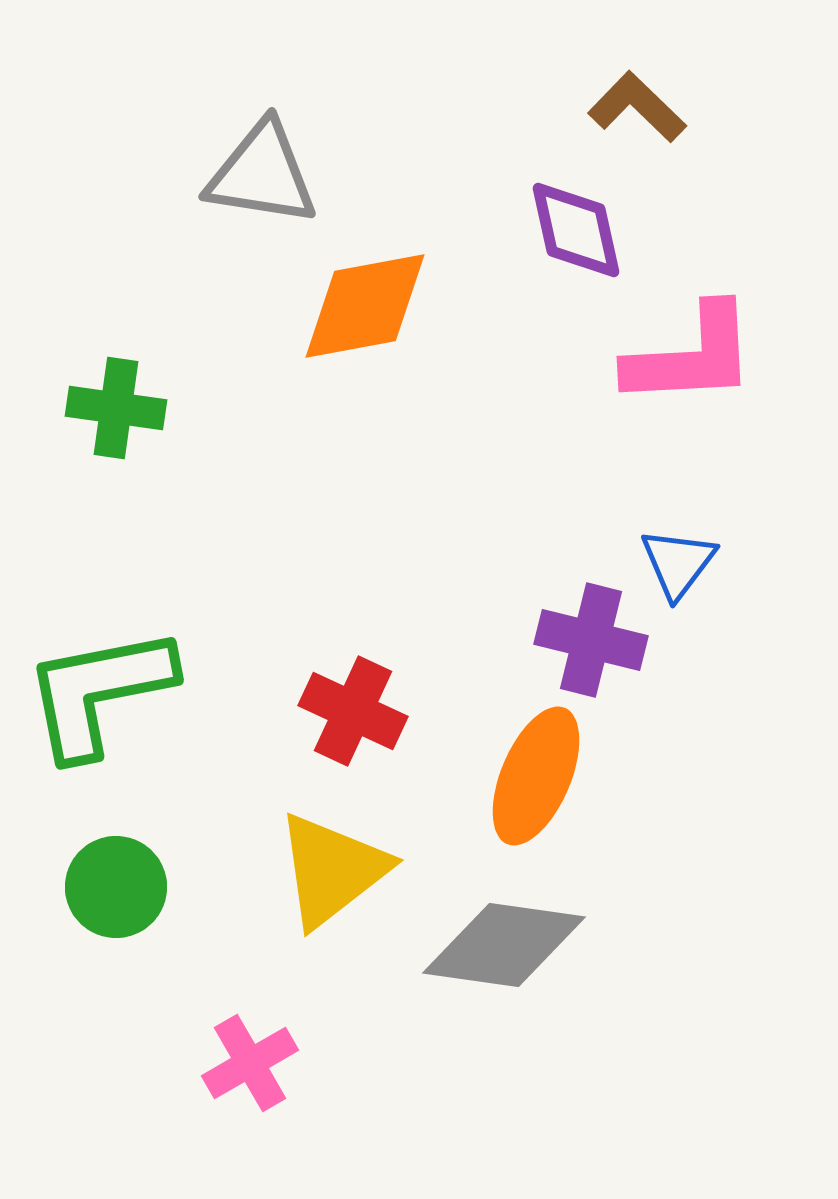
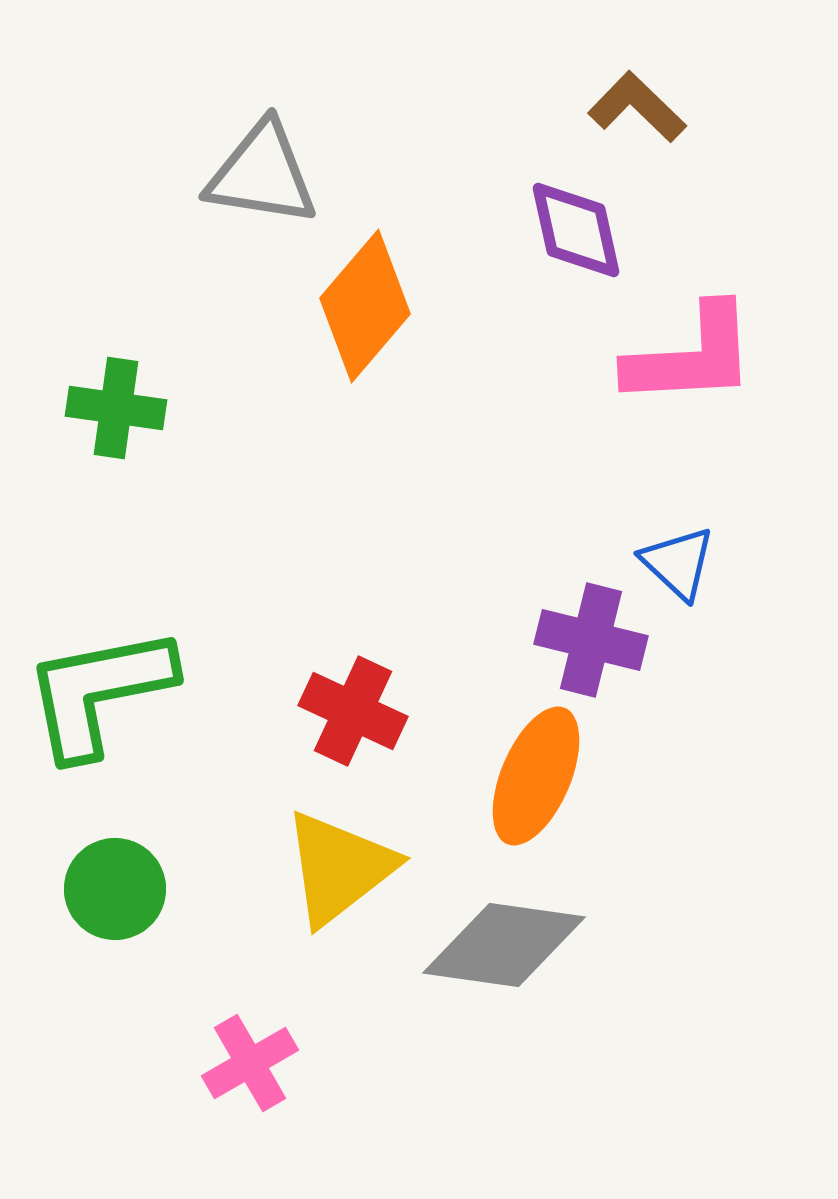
orange diamond: rotated 39 degrees counterclockwise
blue triangle: rotated 24 degrees counterclockwise
yellow triangle: moved 7 px right, 2 px up
green circle: moved 1 px left, 2 px down
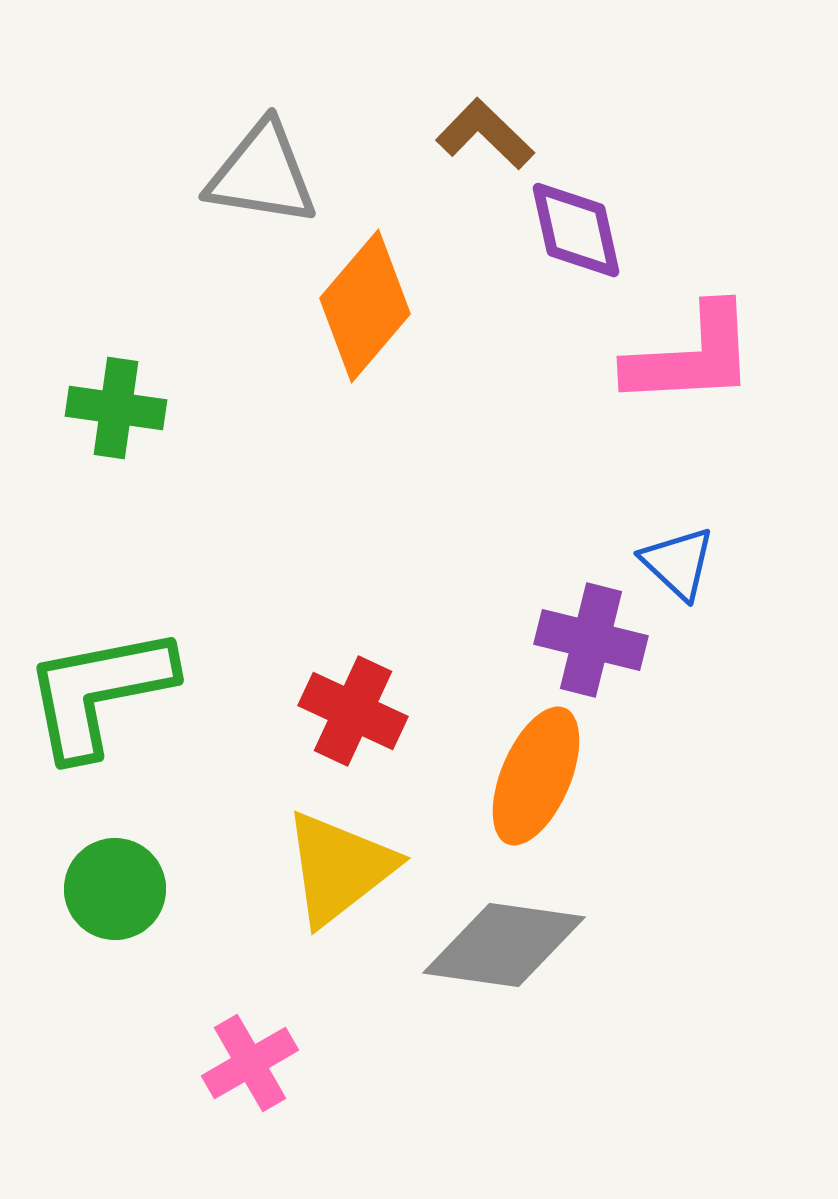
brown L-shape: moved 152 px left, 27 px down
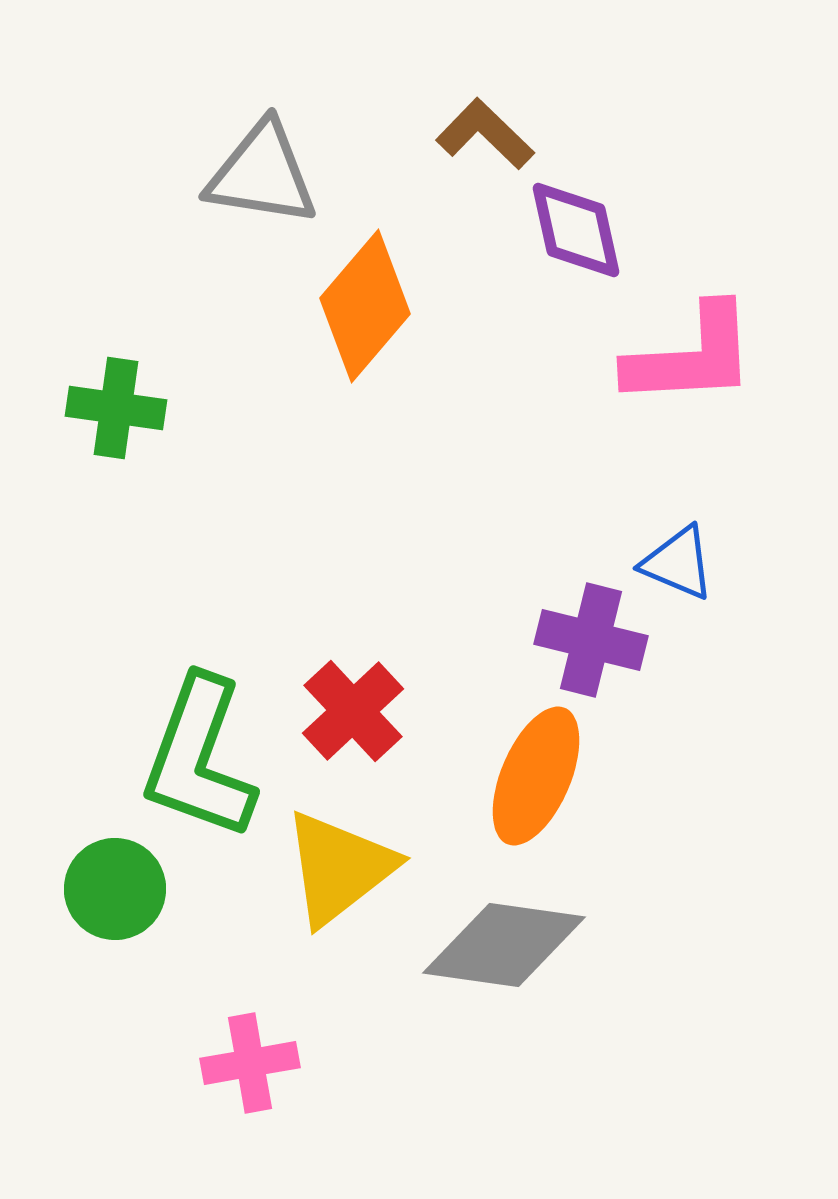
blue triangle: rotated 20 degrees counterclockwise
green L-shape: moved 100 px right, 66 px down; rotated 59 degrees counterclockwise
red cross: rotated 22 degrees clockwise
pink cross: rotated 20 degrees clockwise
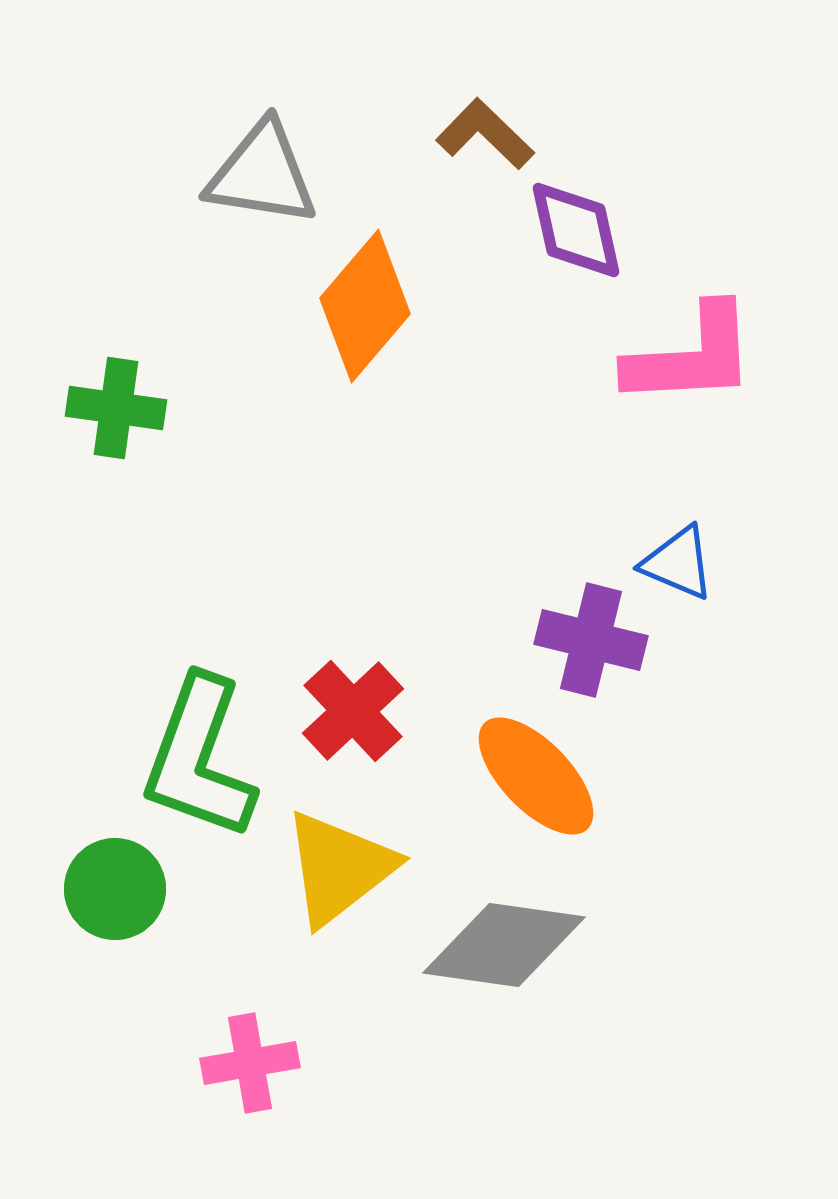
orange ellipse: rotated 67 degrees counterclockwise
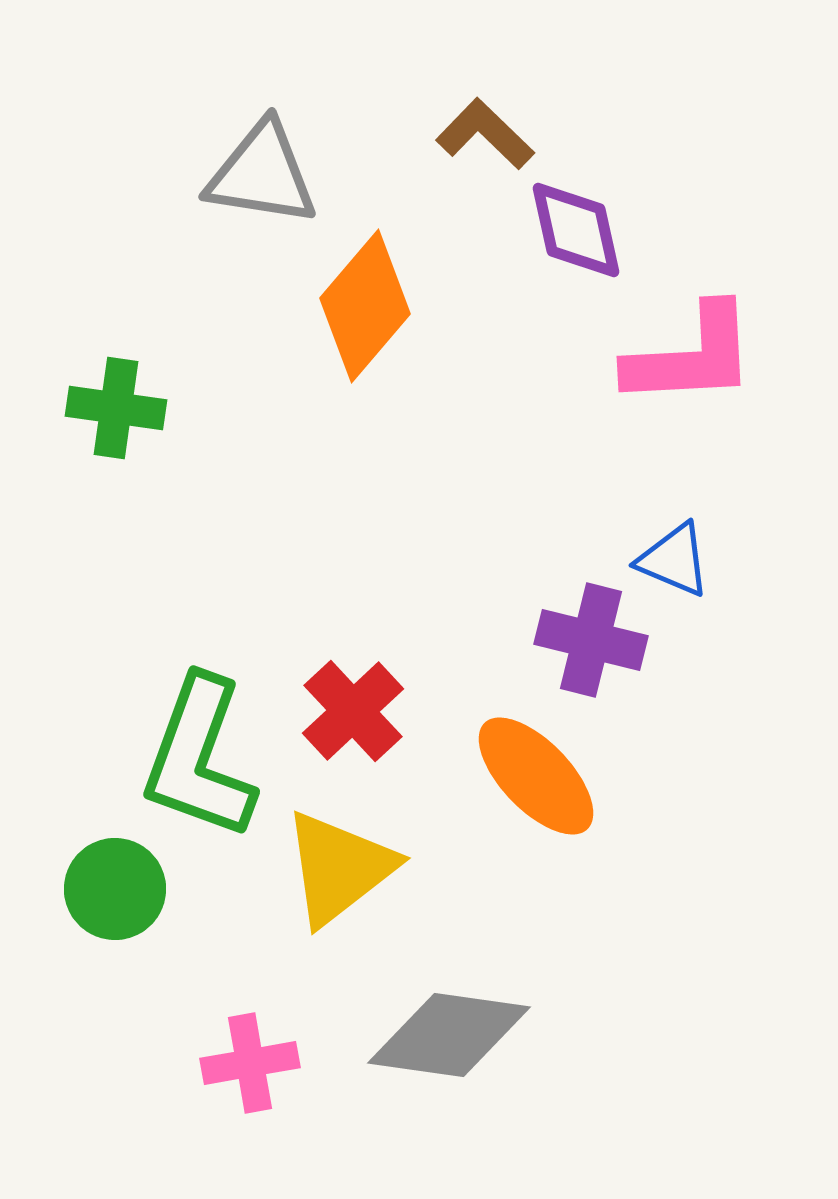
blue triangle: moved 4 px left, 3 px up
gray diamond: moved 55 px left, 90 px down
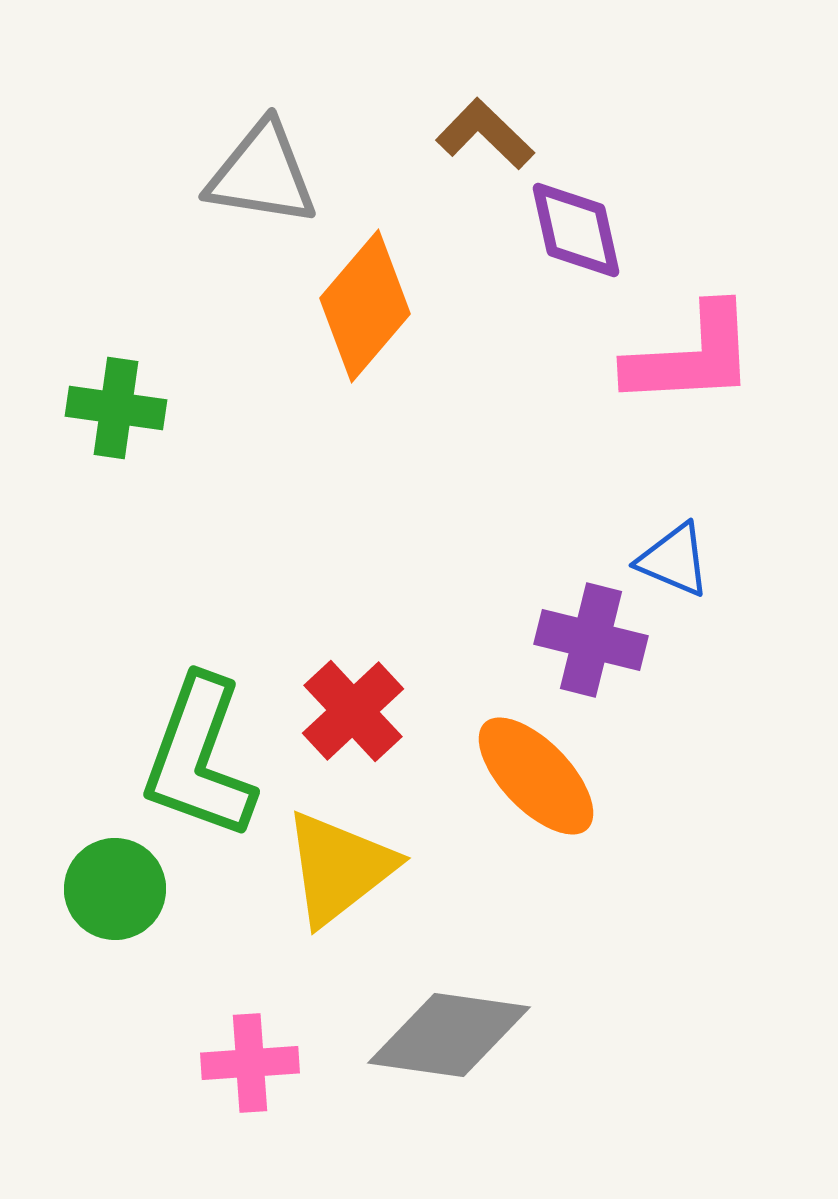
pink cross: rotated 6 degrees clockwise
